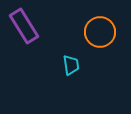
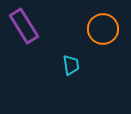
orange circle: moved 3 px right, 3 px up
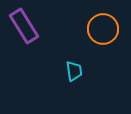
cyan trapezoid: moved 3 px right, 6 px down
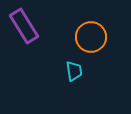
orange circle: moved 12 px left, 8 px down
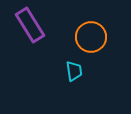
purple rectangle: moved 6 px right, 1 px up
